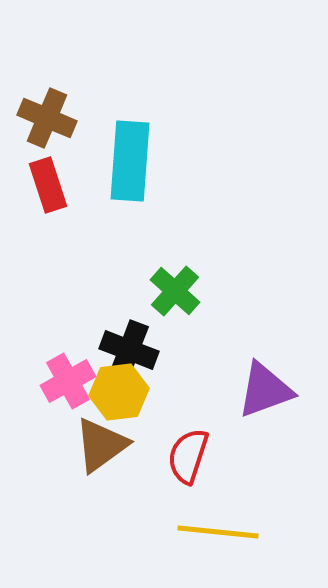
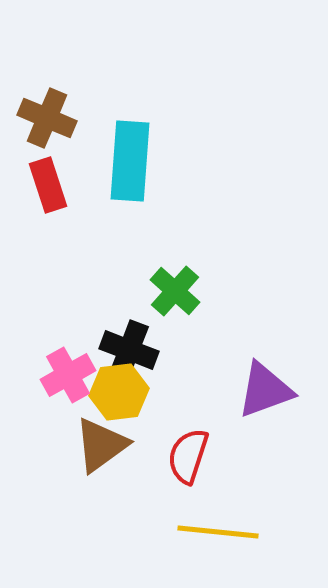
pink cross: moved 6 px up
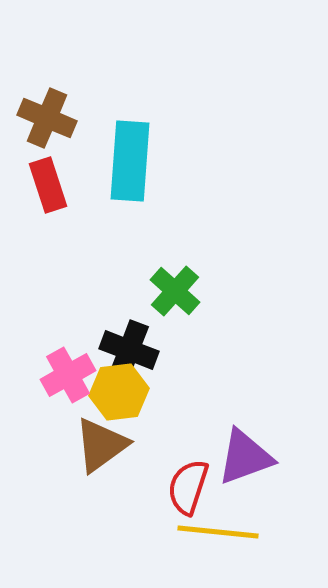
purple triangle: moved 20 px left, 67 px down
red semicircle: moved 31 px down
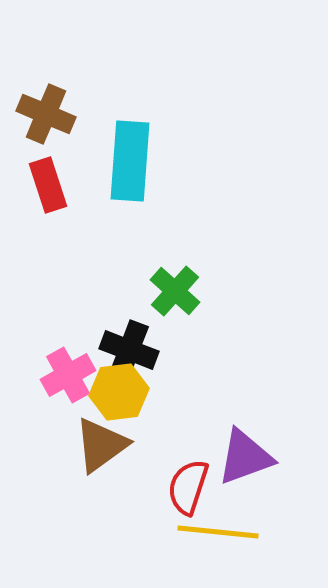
brown cross: moved 1 px left, 4 px up
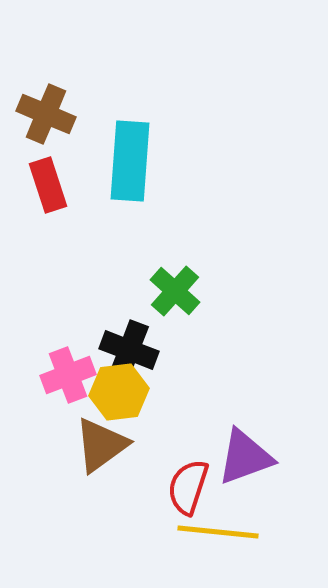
pink cross: rotated 8 degrees clockwise
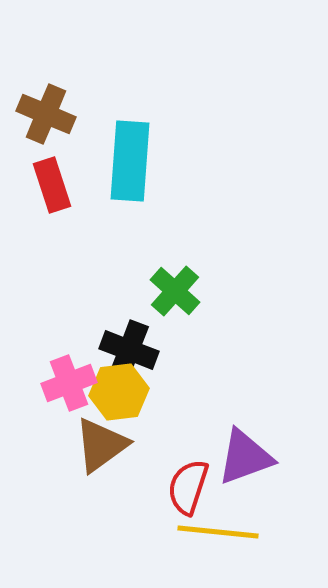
red rectangle: moved 4 px right
pink cross: moved 1 px right, 8 px down
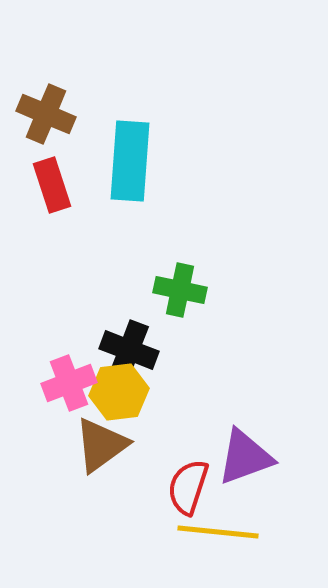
green cross: moved 5 px right, 1 px up; rotated 30 degrees counterclockwise
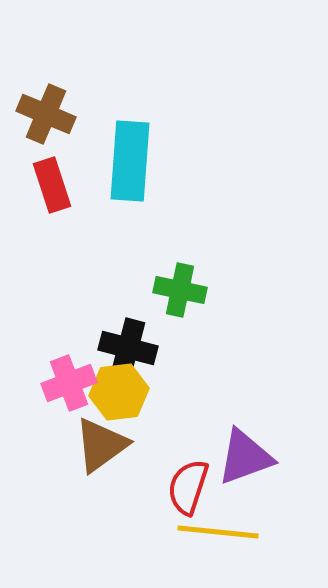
black cross: moved 1 px left, 2 px up; rotated 6 degrees counterclockwise
